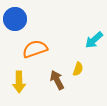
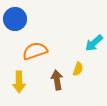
cyan arrow: moved 3 px down
orange semicircle: moved 2 px down
brown arrow: rotated 18 degrees clockwise
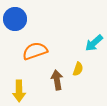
yellow arrow: moved 9 px down
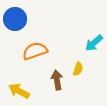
yellow arrow: rotated 120 degrees clockwise
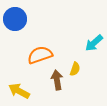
orange semicircle: moved 5 px right, 4 px down
yellow semicircle: moved 3 px left
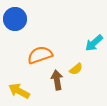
yellow semicircle: moved 1 px right; rotated 32 degrees clockwise
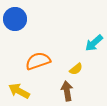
orange semicircle: moved 2 px left, 6 px down
brown arrow: moved 10 px right, 11 px down
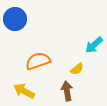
cyan arrow: moved 2 px down
yellow semicircle: moved 1 px right
yellow arrow: moved 5 px right
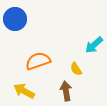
yellow semicircle: moved 1 px left; rotated 96 degrees clockwise
brown arrow: moved 1 px left
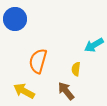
cyan arrow: rotated 12 degrees clockwise
orange semicircle: rotated 55 degrees counterclockwise
yellow semicircle: rotated 40 degrees clockwise
brown arrow: rotated 30 degrees counterclockwise
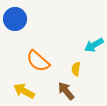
orange semicircle: rotated 65 degrees counterclockwise
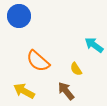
blue circle: moved 4 px right, 3 px up
cyan arrow: rotated 66 degrees clockwise
yellow semicircle: rotated 40 degrees counterclockwise
